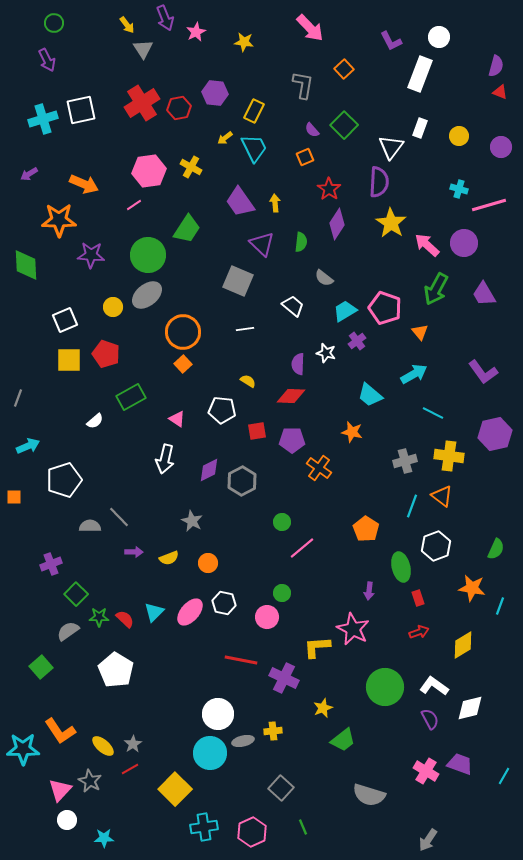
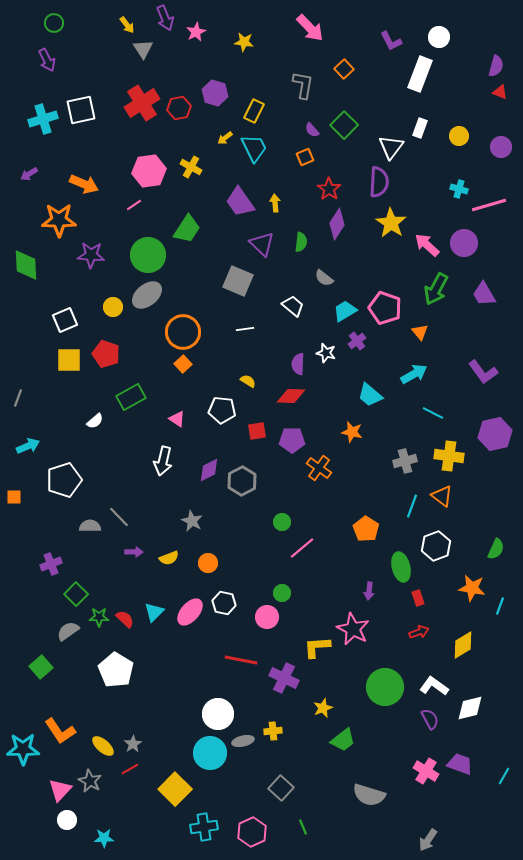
purple hexagon at (215, 93): rotated 10 degrees clockwise
white arrow at (165, 459): moved 2 px left, 2 px down
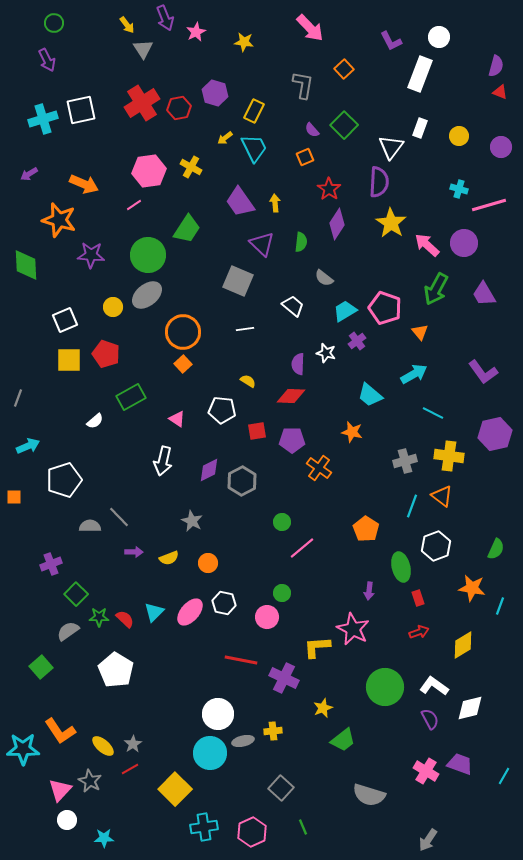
orange star at (59, 220): rotated 16 degrees clockwise
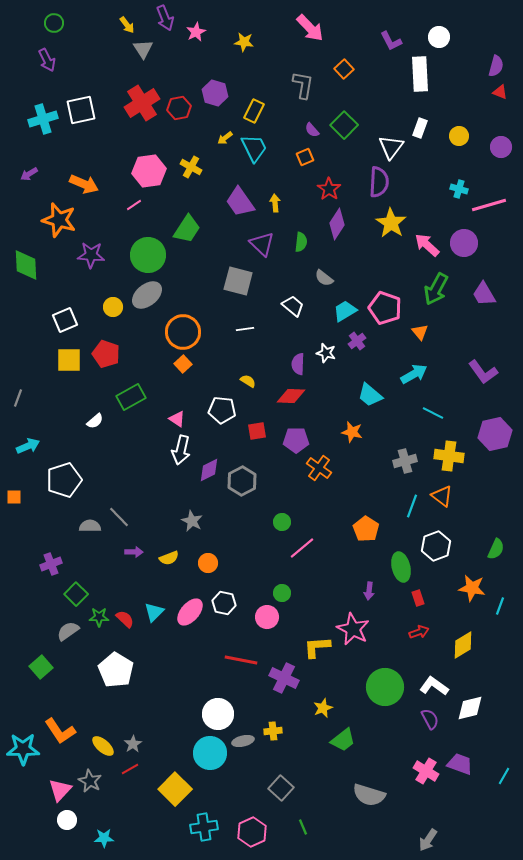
white rectangle at (420, 74): rotated 24 degrees counterclockwise
gray square at (238, 281): rotated 8 degrees counterclockwise
purple pentagon at (292, 440): moved 4 px right
white arrow at (163, 461): moved 18 px right, 11 px up
